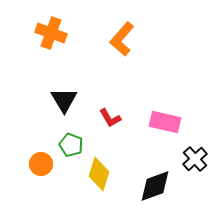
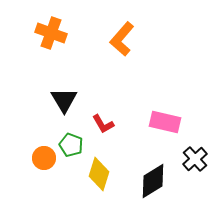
red L-shape: moved 7 px left, 6 px down
orange circle: moved 3 px right, 6 px up
black diamond: moved 2 px left, 5 px up; rotated 12 degrees counterclockwise
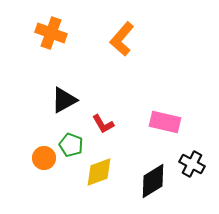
black triangle: rotated 32 degrees clockwise
black cross: moved 3 px left, 5 px down; rotated 20 degrees counterclockwise
yellow diamond: moved 2 px up; rotated 52 degrees clockwise
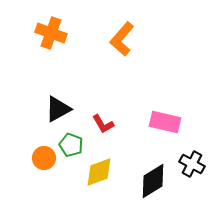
black triangle: moved 6 px left, 9 px down
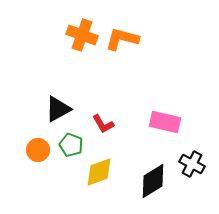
orange cross: moved 31 px right, 2 px down
orange L-shape: rotated 64 degrees clockwise
orange circle: moved 6 px left, 8 px up
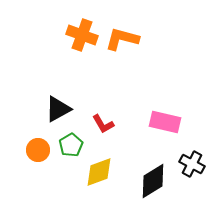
green pentagon: rotated 20 degrees clockwise
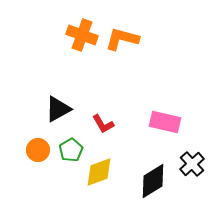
green pentagon: moved 5 px down
black cross: rotated 20 degrees clockwise
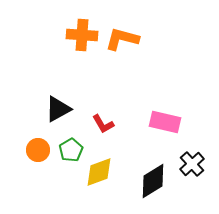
orange cross: rotated 16 degrees counterclockwise
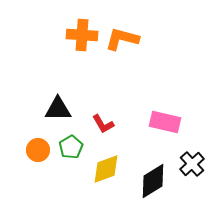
black triangle: rotated 28 degrees clockwise
green pentagon: moved 3 px up
yellow diamond: moved 7 px right, 3 px up
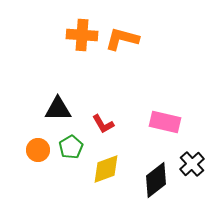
black diamond: moved 3 px right, 1 px up; rotated 6 degrees counterclockwise
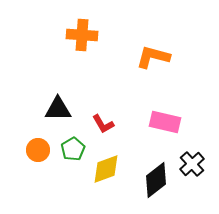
orange L-shape: moved 31 px right, 18 px down
green pentagon: moved 2 px right, 2 px down
